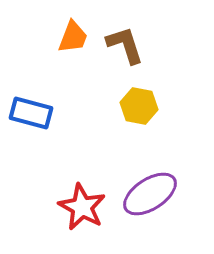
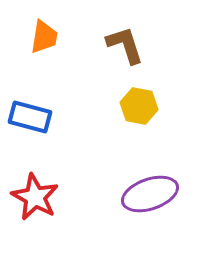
orange trapezoid: moved 29 px left; rotated 12 degrees counterclockwise
blue rectangle: moved 1 px left, 4 px down
purple ellipse: rotated 14 degrees clockwise
red star: moved 47 px left, 10 px up
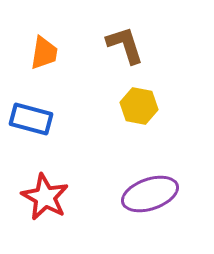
orange trapezoid: moved 16 px down
blue rectangle: moved 1 px right, 2 px down
red star: moved 10 px right
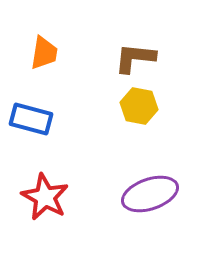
brown L-shape: moved 10 px right, 13 px down; rotated 66 degrees counterclockwise
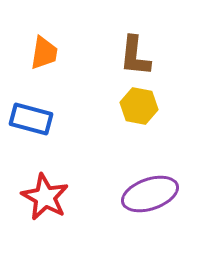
brown L-shape: moved 2 px up; rotated 90 degrees counterclockwise
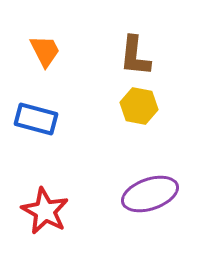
orange trapezoid: moved 1 px right, 2 px up; rotated 36 degrees counterclockwise
blue rectangle: moved 5 px right
red star: moved 14 px down
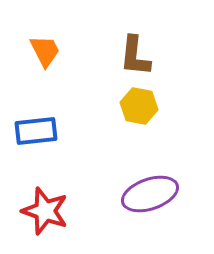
blue rectangle: moved 12 px down; rotated 21 degrees counterclockwise
red star: rotated 9 degrees counterclockwise
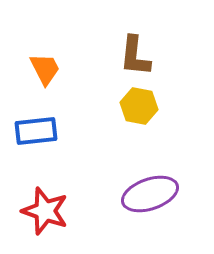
orange trapezoid: moved 18 px down
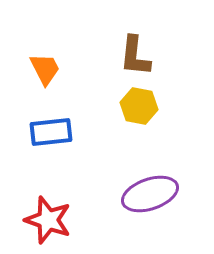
blue rectangle: moved 15 px right, 1 px down
red star: moved 3 px right, 9 px down
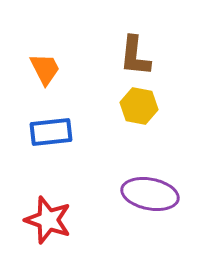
purple ellipse: rotated 30 degrees clockwise
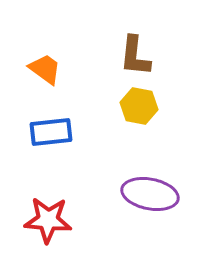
orange trapezoid: rotated 27 degrees counterclockwise
red star: rotated 15 degrees counterclockwise
